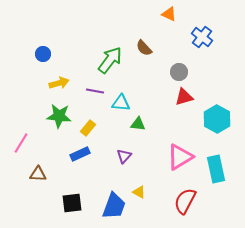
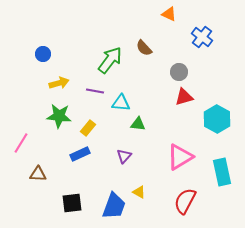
cyan rectangle: moved 6 px right, 3 px down
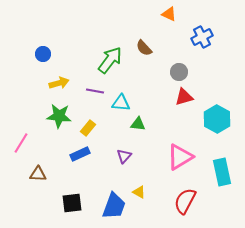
blue cross: rotated 25 degrees clockwise
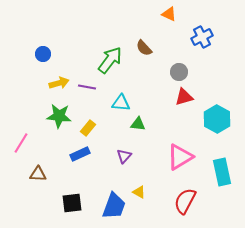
purple line: moved 8 px left, 4 px up
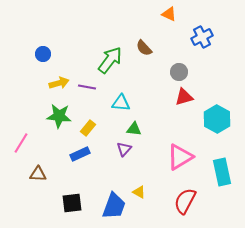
green triangle: moved 4 px left, 5 px down
purple triangle: moved 7 px up
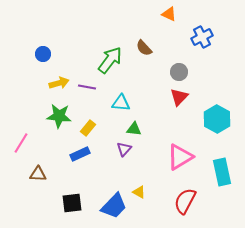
red triangle: moved 5 px left; rotated 30 degrees counterclockwise
blue trapezoid: rotated 24 degrees clockwise
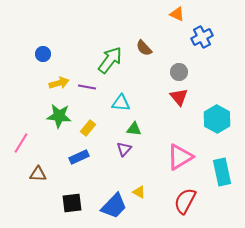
orange triangle: moved 8 px right
red triangle: rotated 24 degrees counterclockwise
blue rectangle: moved 1 px left, 3 px down
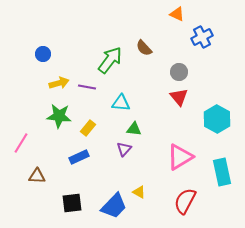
brown triangle: moved 1 px left, 2 px down
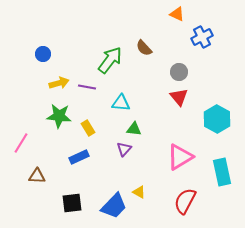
yellow rectangle: rotated 70 degrees counterclockwise
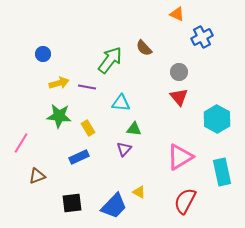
brown triangle: rotated 24 degrees counterclockwise
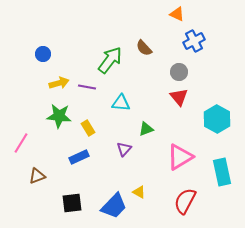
blue cross: moved 8 px left, 4 px down
green triangle: moved 12 px right; rotated 28 degrees counterclockwise
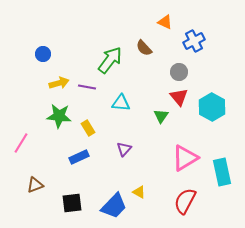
orange triangle: moved 12 px left, 8 px down
cyan hexagon: moved 5 px left, 12 px up
green triangle: moved 15 px right, 13 px up; rotated 35 degrees counterclockwise
pink triangle: moved 5 px right, 1 px down
brown triangle: moved 2 px left, 9 px down
